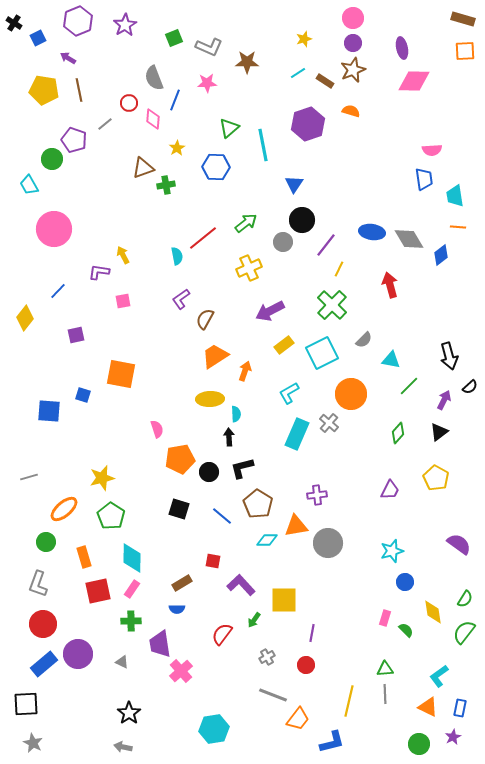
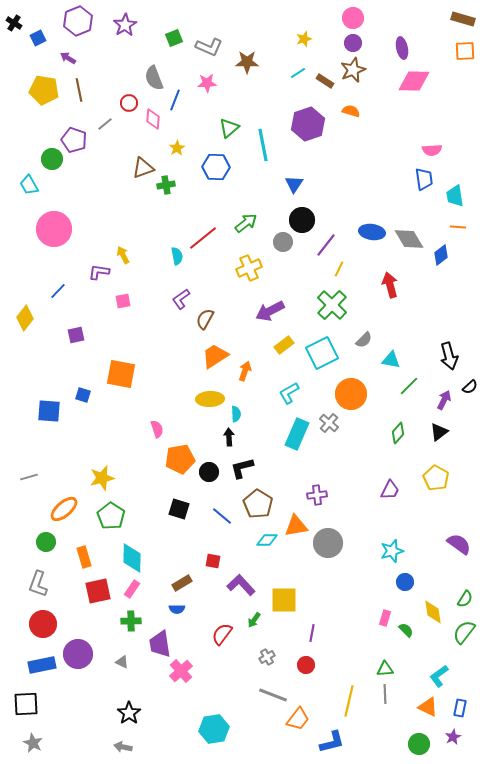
blue rectangle at (44, 664): moved 2 px left, 1 px down; rotated 28 degrees clockwise
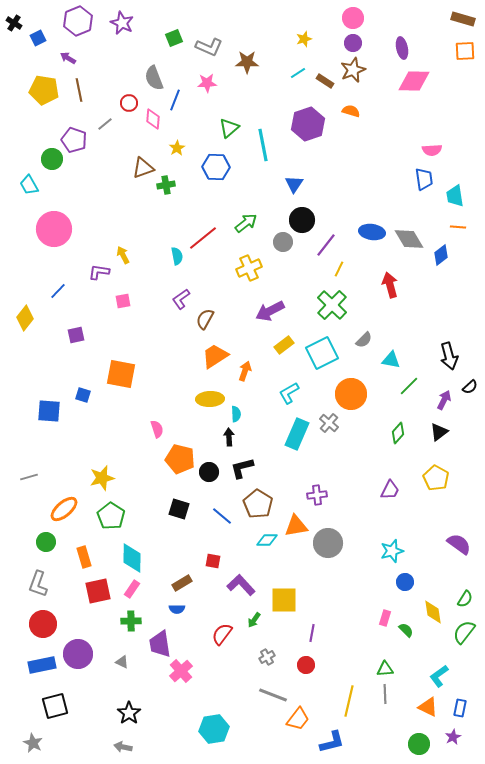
purple star at (125, 25): moved 3 px left, 2 px up; rotated 15 degrees counterclockwise
orange pentagon at (180, 459): rotated 24 degrees clockwise
black square at (26, 704): moved 29 px right, 2 px down; rotated 12 degrees counterclockwise
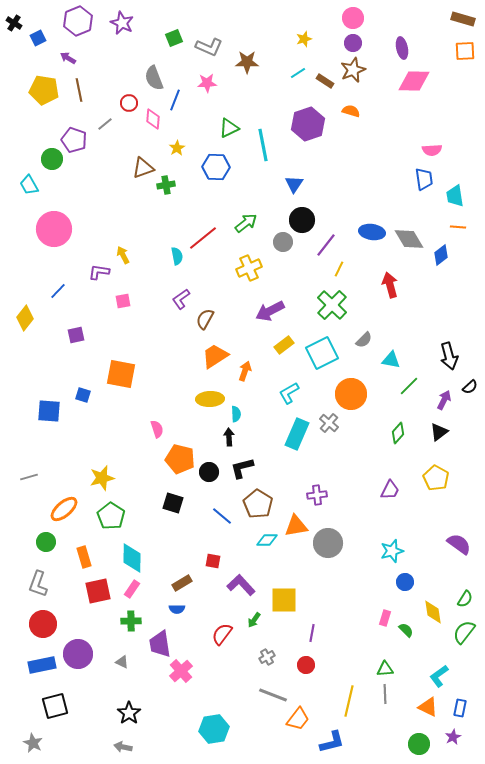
green triangle at (229, 128): rotated 15 degrees clockwise
black square at (179, 509): moved 6 px left, 6 px up
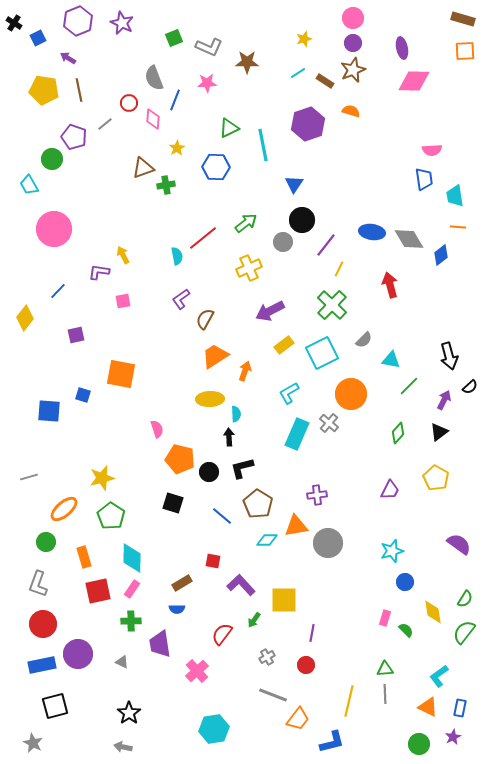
purple pentagon at (74, 140): moved 3 px up
pink cross at (181, 671): moved 16 px right
